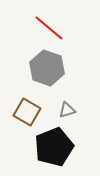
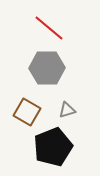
gray hexagon: rotated 20 degrees counterclockwise
black pentagon: moved 1 px left
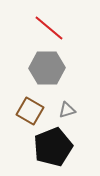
brown square: moved 3 px right, 1 px up
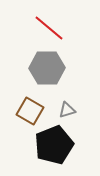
black pentagon: moved 1 px right, 2 px up
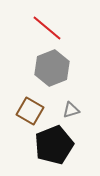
red line: moved 2 px left
gray hexagon: moved 5 px right; rotated 20 degrees counterclockwise
gray triangle: moved 4 px right
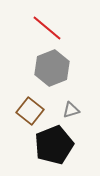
brown square: rotated 8 degrees clockwise
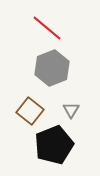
gray triangle: rotated 42 degrees counterclockwise
